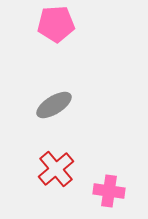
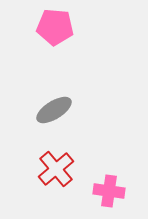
pink pentagon: moved 1 px left, 3 px down; rotated 9 degrees clockwise
gray ellipse: moved 5 px down
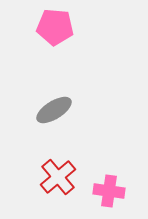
red cross: moved 2 px right, 8 px down
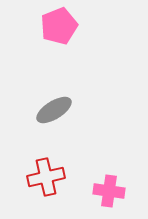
pink pentagon: moved 4 px right, 1 px up; rotated 27 degrees counterclockwise
red cross: moved 12 px left; rotated 27 degrees clockwise
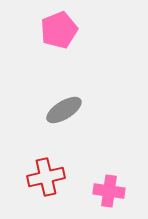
pink pentagon: moved 4 px down
gray ellipse: moved 10 px right
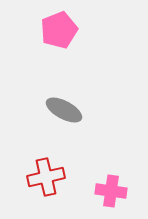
gray ellipse: rotated 60 degrees clockwise
pink cross: moved 2 px right
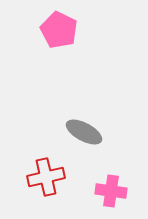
pink pentagon: rotated 24 degrees counterclockwise
gray ellipse: moved 20 px right, 22 px down
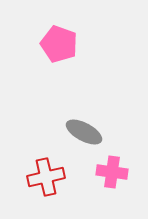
pink pentagon: moved 14 px down; rotated 6 degrees counterclockwise
pink cross: moved 1 px right, 19 px up
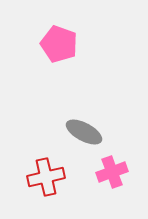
pink cross: rotated 28 degrees counterclockwise
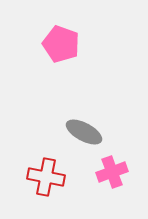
pink pentagon: moved 2 px right
red cross: rotated 24 degrees clockwise
